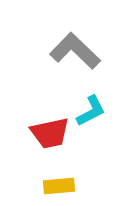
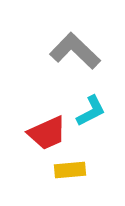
red trapezoid: moved 3 px left; rotated 12 degrees counterclockwise
yellow rectangle: moved 11 px right, 16 px up
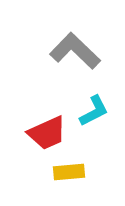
cyan L-shape: moved 3 px right
yellow rectangle: moved 1 px left, 2 px down
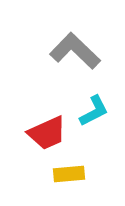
yellow rectangle: moved 2 px down
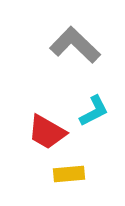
gray L-shape: moved 6 px up
red trapezoid: moved 1 px up; rotated 54 degrees clockwise
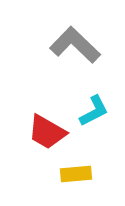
yellow rectangle: moved 7 px right
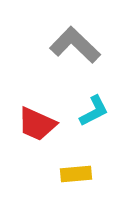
red trapezoid: moved 10 px left, 8 px up; rotated 6 degrees counterclockwise
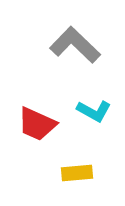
cyan L-shape: rotated 56 degrees clockwise
yellow rectangle: moved 1 px right, 1 px up
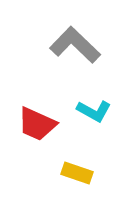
yellow rectangle: rotated 24 degrees clockwise
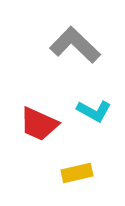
red trapezoid: moved 2 px right
yellow rectangle: rotated 32 degrees counterclockwise
